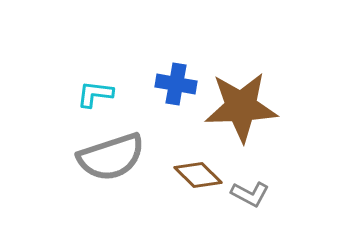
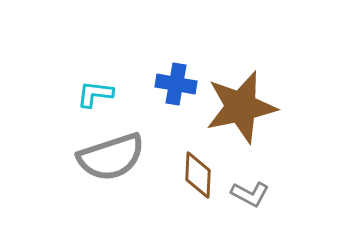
brown star: rotated 10 degrees counterclockwise
brown diamond: rotated 48 degrees clockwise
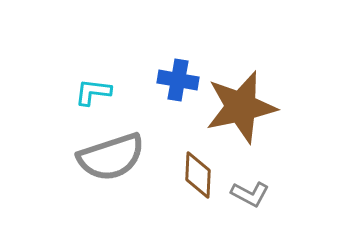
blue cross: moved 2 px right, 4 px up
cyan L-shape: moved 2 px left, 2 px up
